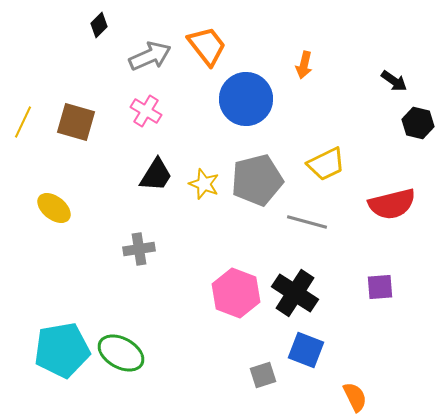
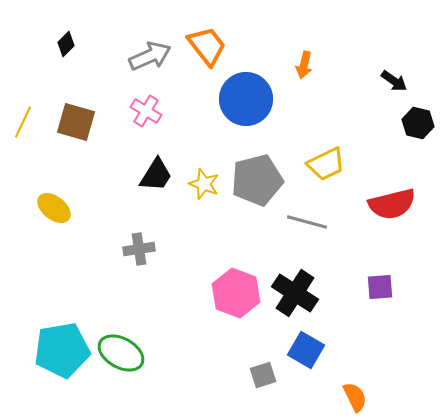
black diamond: moved 33 px left, 19 px down
blue square: rotated 9 degrees clockwise
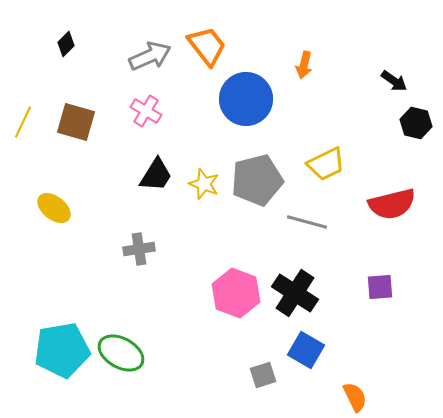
black hexagon: moved 2 px left
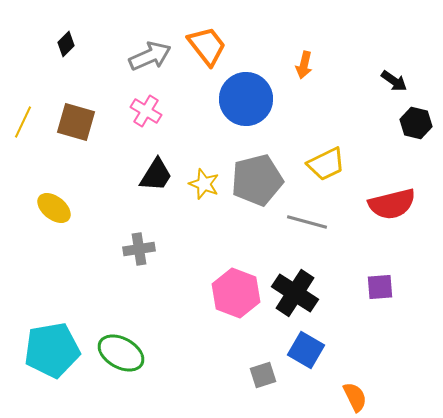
cyan pentagon: moved 10 px left
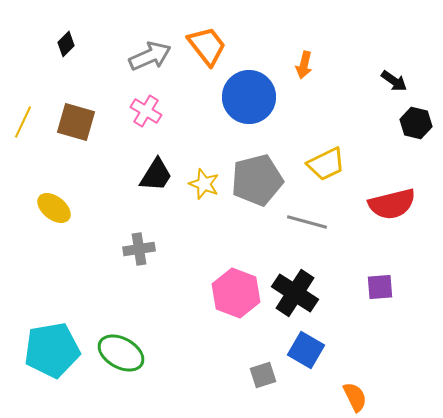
blue circle: moved 3 px right, 2 px up
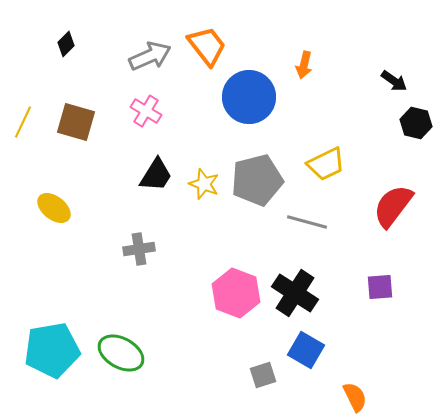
red semicircle: moved 1 px right, 2 px down; rotated 141 degrees clockwise
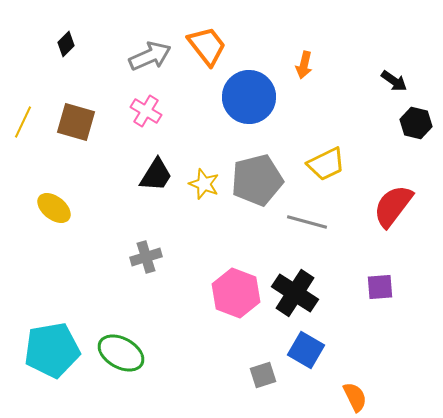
gray cross: moved 7 px right, 8 px down; rotated 8 degrees counterclockwise
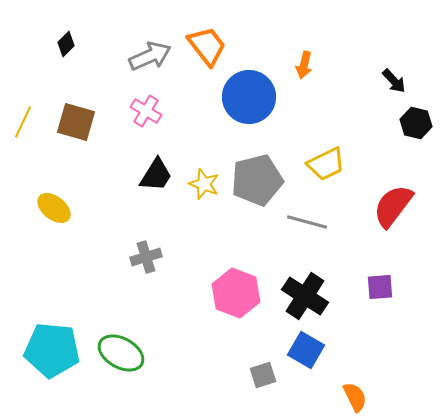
black arrow: rotated 12 degrees clockwise
black cross: moved 10 px right, 3 px down
cyan pentagon: rotated 16 degrees clockwise
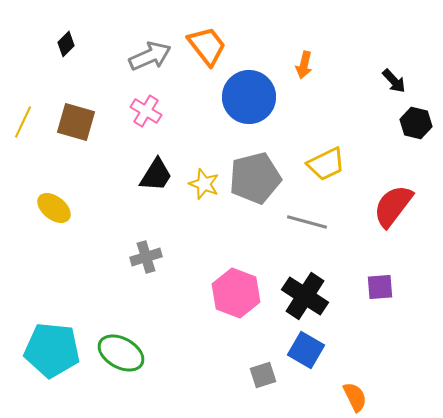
gray pentagon: moved 2 px left, 2 px up
